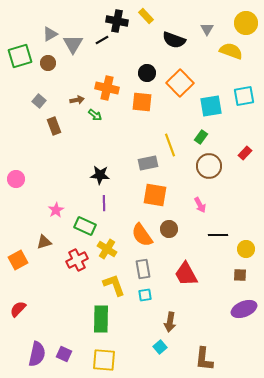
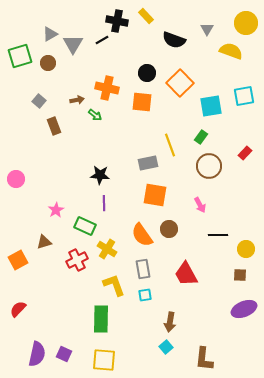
cyan square at (160, 347): moved 6 px right
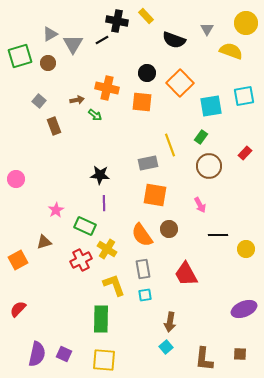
red cross at (77, 260): moved 4 px right
brown square at (240, 275): moved 79 px down
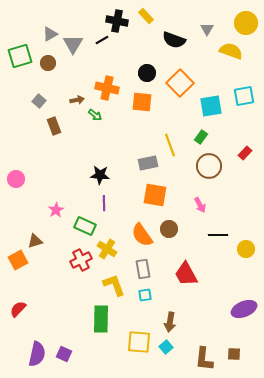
brown triangle at (44, 242): moved 9 px left, 1 px up
brown square at (240, 354): moved 6 px left
yellow square at (104, 360): moved 35 px right, 18 px up
